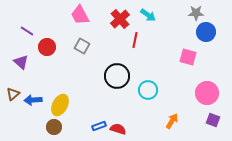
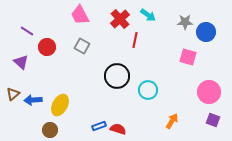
gray star: moved 11 px left, 9 px down
pink circle: moved 2 px right, 1 px up
brown circle: moved 4 px left, 3 px down
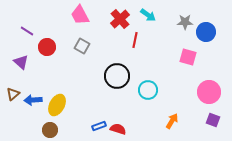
yellow ellipse: moved 3 px left
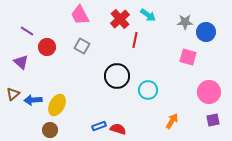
purple square: rotated 32 degrees counterclockwise
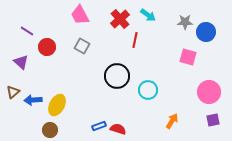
brown triangle: moved 2 px up
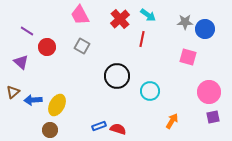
blue circle: moved 1 px left, 3 px up
red line: moved 7 px right, 1 px up
cyan circle: moved 2 px right, 1 px down
purple square: moved 3 px up
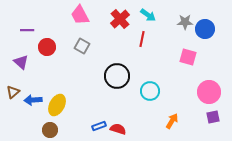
purple line: moved 1 px up; rotated 32 degrees counterclockwise
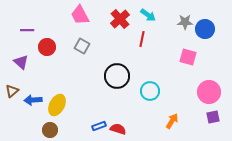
brown triangle: moved 1 px left, 1 px up
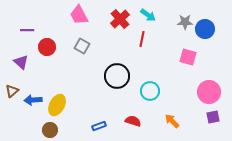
pink trapezoid: moved 1 px left
orange arrow: rotated 77 degrees counterclockwise
red semicircle: moved 15 px right, 8 px up
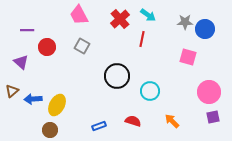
blue arrow: moved 1 px up
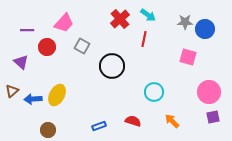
pink trapezoid: moved 15 px left, 8 px down; rotated 110 degrees counterclockwise
red line: moved 2 px right
black circle: moved 5 px left, 10 px up
cyan circle: moved 4 px right, 1 px down
yellow ellipse: moved 10 px up
brown circle: moved 2 px left
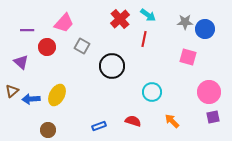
cyan circle: moved 2 px left
blue arrow: moved 2 px left
